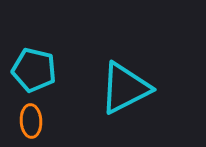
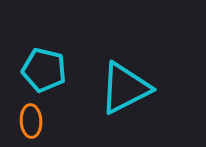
cyan pentagon: moved 10 px right
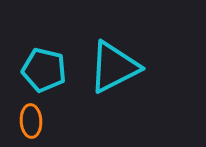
cyan triangle: moved 11 px left, 21 px up
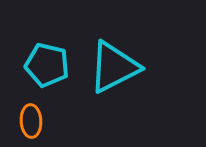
cyan pentagon: moved 3 px right, 5 px up
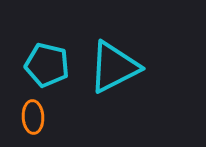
orange ellipse: moved 2 px right, 4 px up
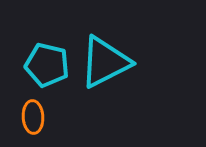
cyan triangle: moved 9 px left, 5 px up
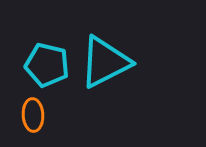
orange ellipse: moved 2 px up
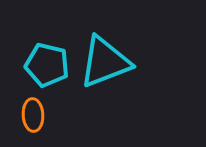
cyan triangle: rotated 6 degrees clockwise
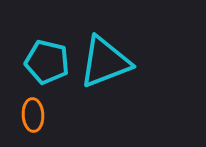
cyan pentagon: moved 3 px up
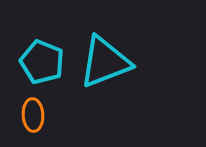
cyan pentagon: moved 5 px left; rotated 9 degrees clockwise
